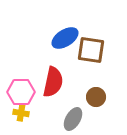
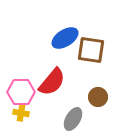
red semicircle: moved 1 px left; rotated 28 degrees clockwise
brown circle: moved 2 px right
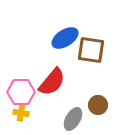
brown circle: moved 8 px down
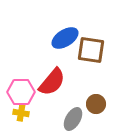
brown circle: moved 2 px left, 1 px up
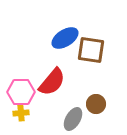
yellow cross: rotated 14 degrees counterclockwise
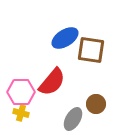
yellow cross: rotated 21 degrees clockwise
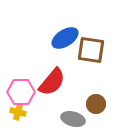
yellow cross: moved 3 px left, 1 px up
gray ellipse: rotated 75 degrees clockwise
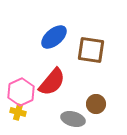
blue ellipse: moved 11 px left, 1 px up; rotated 8 degrees counterclockwise
pink hexagon: rotated 24 degrees counterclockwise
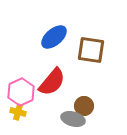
brown circle: moved 12 px left, 2 px down
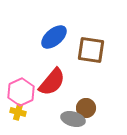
brown circle: moved 2 px right, 2 px down
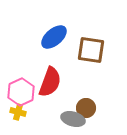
red semicircle: moved 2 px left; rotated 20 degrees counterclockwise
